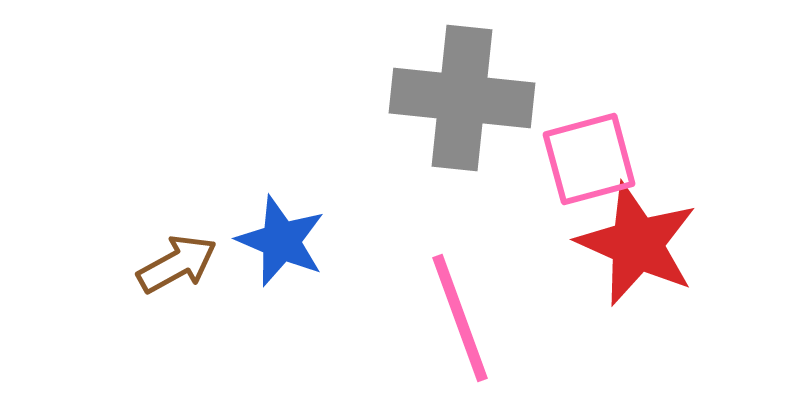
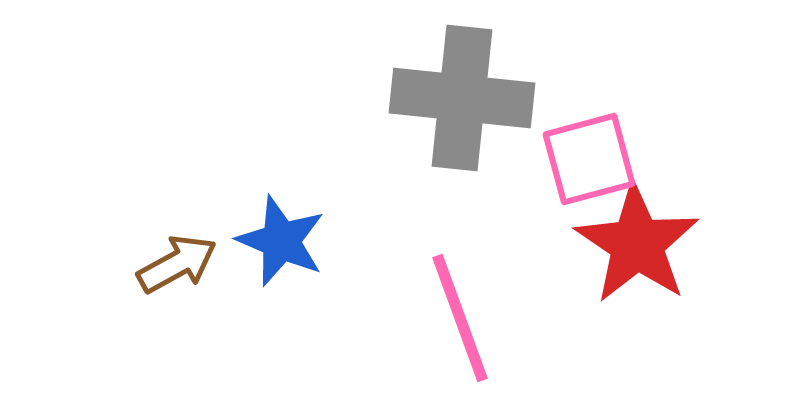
red star: rotated 10 degrees clockwise
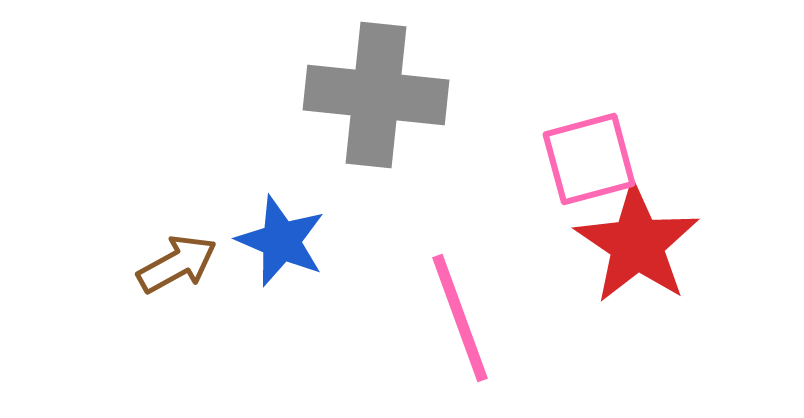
gray cross: moved 86 px left, 3 px up
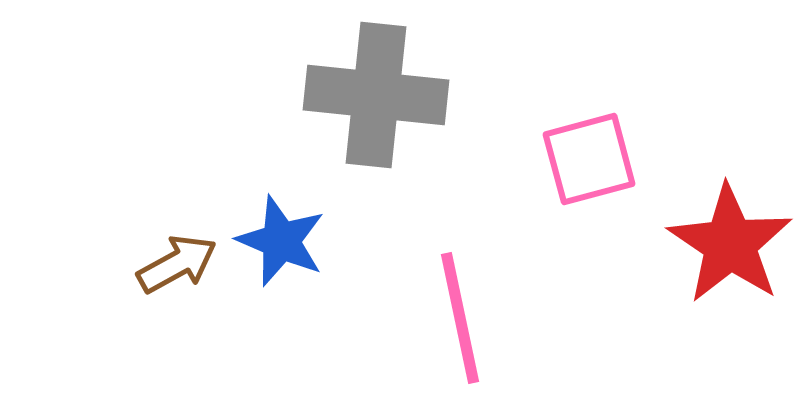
red star: moved 93 px right
pink line: rotated 8 degrees clockwise
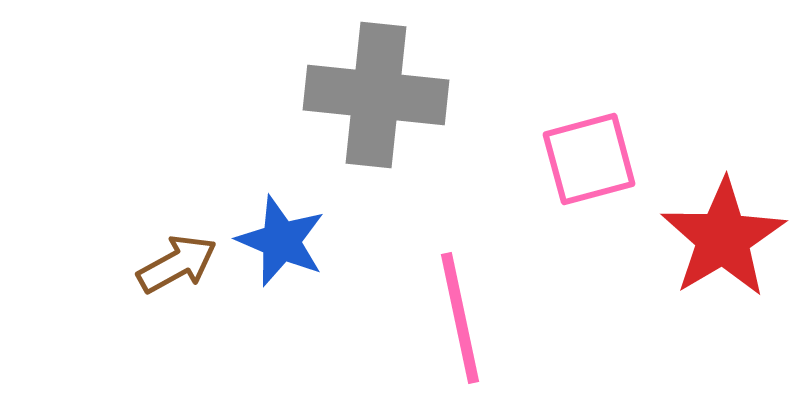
red star: moved 7 px left, 6 px up; rotated 7 degrees clockwise
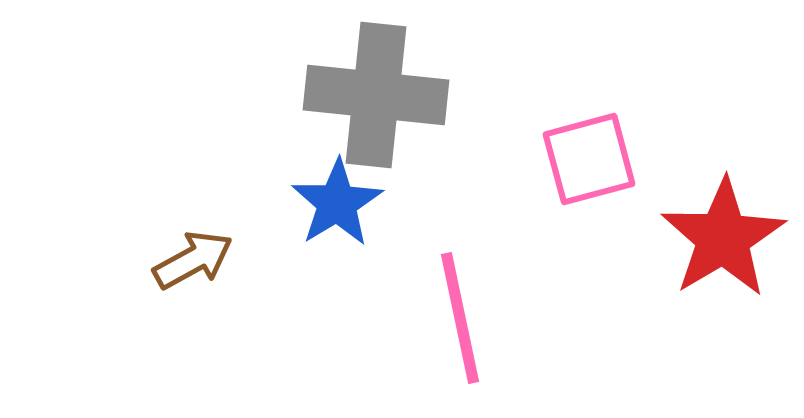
blue star: moved 56 px right, 38 px up; rotated 18 degrees clockwise
brown arrow: moved 16 px right, 4 px up
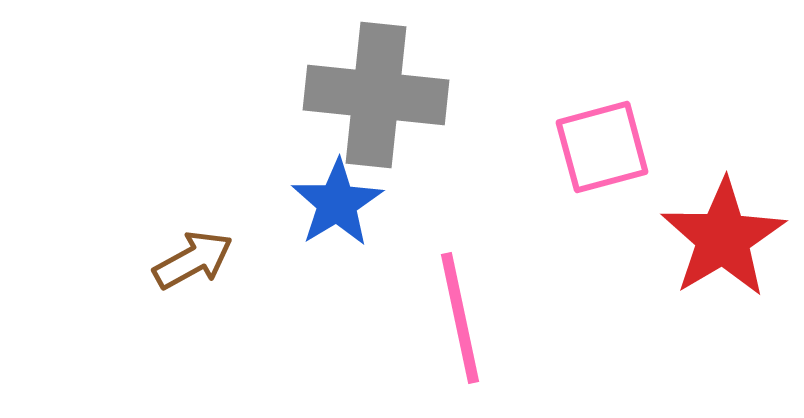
pink square: moved 13 px right, 12 px up
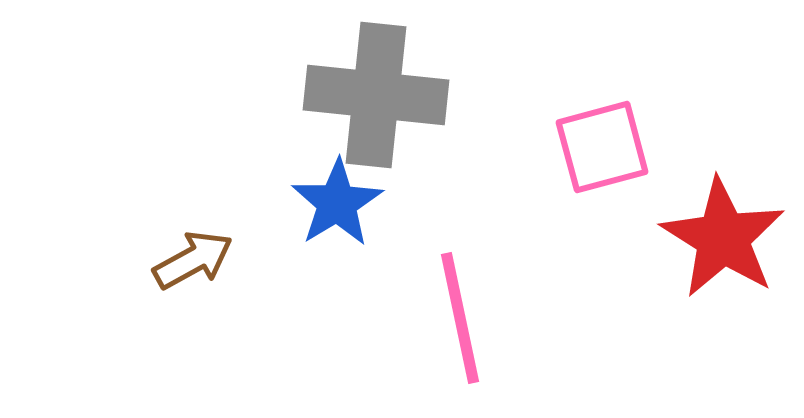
red star: rotated 9 degrees counterclockwise
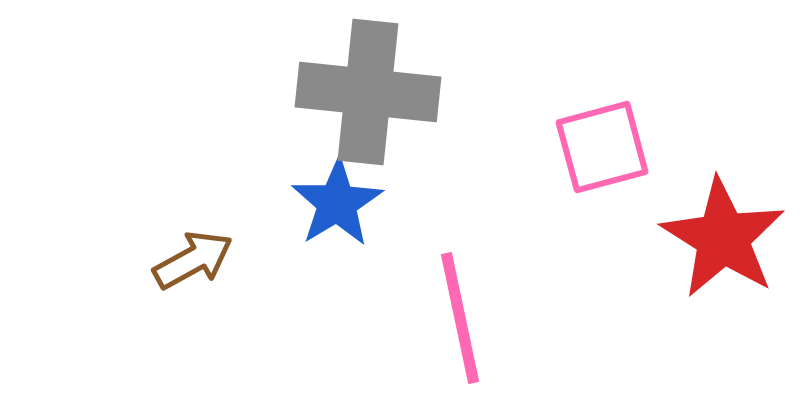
gray cross: moved 8 px left, 3 px up
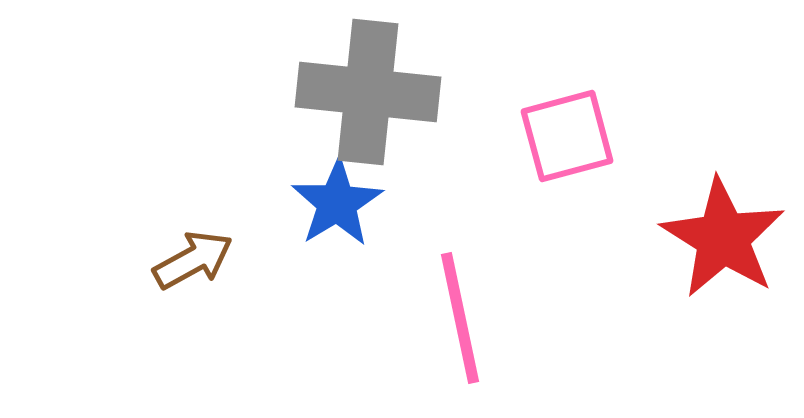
pink square: moved 35 px left, 11 px up
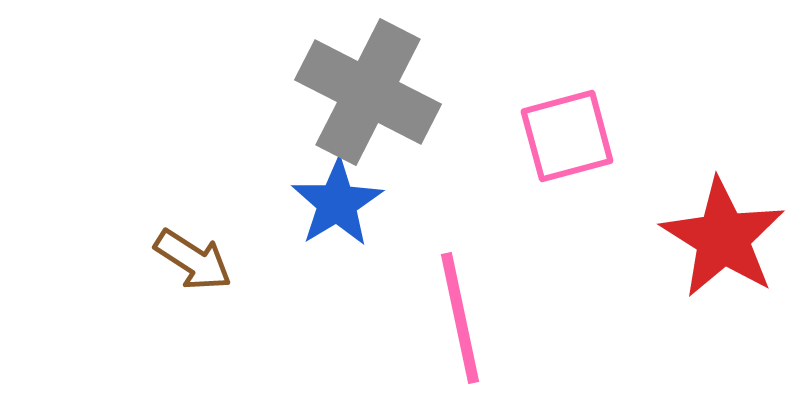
gray cross: rotated 21 degrees clockwise
brown arrow: rotated 62 degrees clockwise
